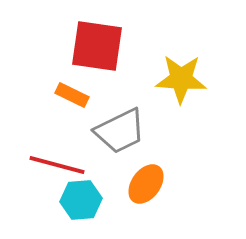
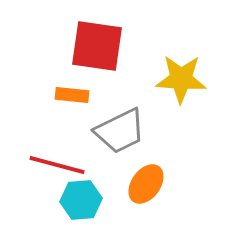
orange rectangle: rotated 20 degrees counterclockwise
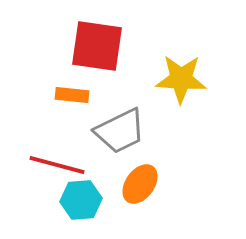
orange ellipse: moved 6 px left
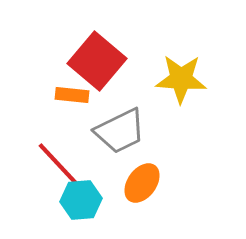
red square: moved 15 px down; rotated 32 degrees clockwise
red line: moved 2 px right; rotated 32 degrees clockwise
orange ellipse: moved 2 px right, 1 px up
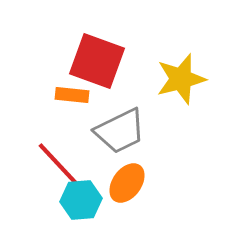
red square: rotated 20 degrees counterclockwise
yellow star: rotated 18 degrees counterclockwise
orange ellipse: moved 15 px left
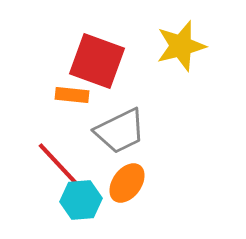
yellow star: moved 33 px up
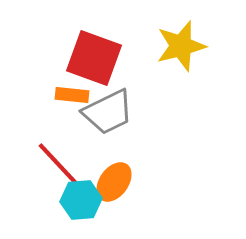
red square: moved 3 px left, 3 px up
gray trapezoid: moved 12 px left, 19 px up
orange ellipse: moved 13 px left, 1 px up
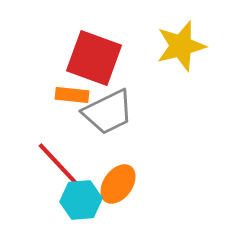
orange ellipse: moved 4 px right, 2 px down
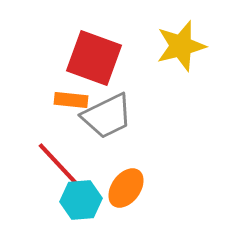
orange rectangle: moved 1 px left, 5 px down
gray trapezoid: moved 1 px left, 4 px down
orange ellipse: moved 8 px right, 4 px down
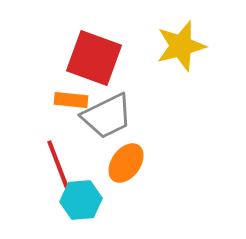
red line: moved 2 px down; rotated 22 degrees clockwise
orange ellipse: moved 25 px up
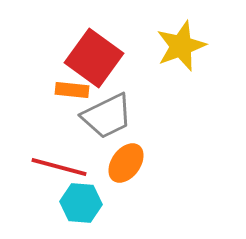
yellow star: rotated 6 degrees counterclockwise
red square: rotated 16 degrees clockwise
orange rectangle: moved 1 px right, 10 px up
red line: rotated 54 degrees counterclockwise
cyan hexagon: moved 3 px down; rotated 9 degrees clockwise
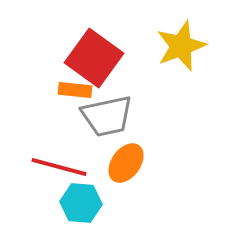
orange rectangle: moved 3 px right
gray trapezoid: rotated 14 degrees clockwise
